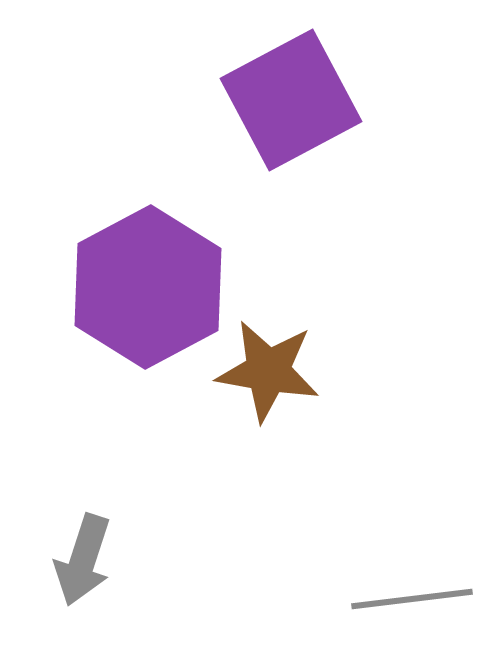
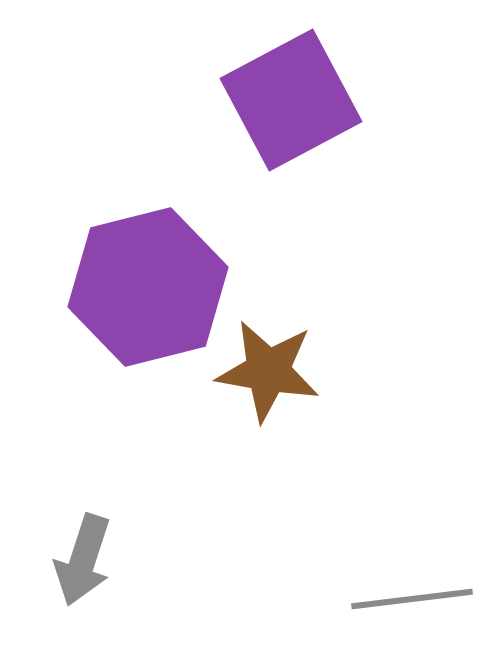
purple hexagon: rotated 14 degrees clockwise
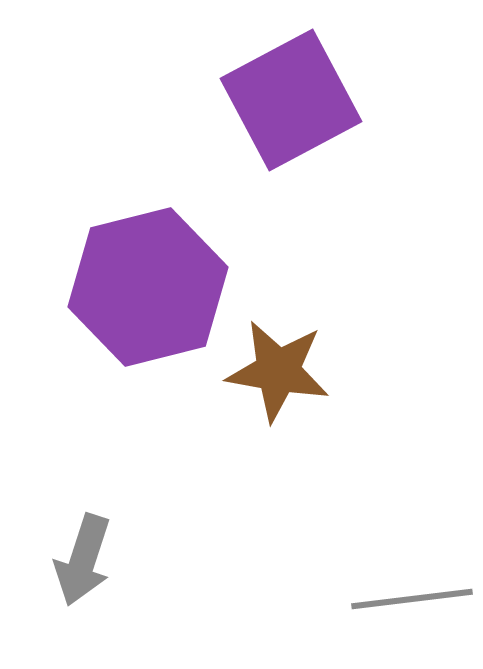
brown star: moved 10 px right
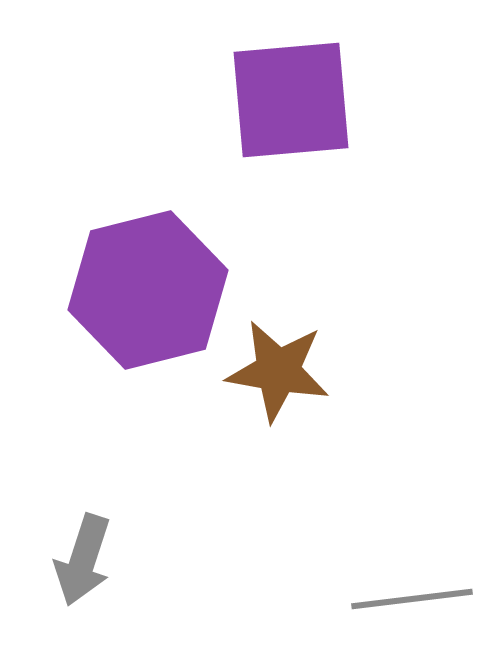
purple square: rotated 23 degrees clockwise
purple hexagon: moved 3 px down
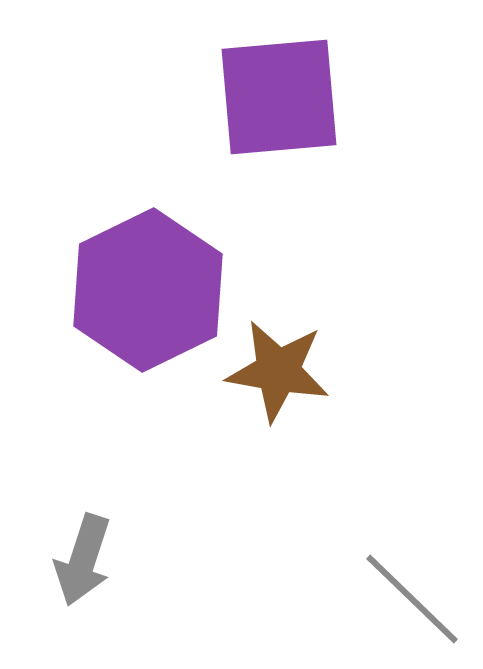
purple square: moved 12 px left, 3 px up
purple hexagon: rotated 12 degrees counterclockwise
gray line: rotated 51 degrees clockwise
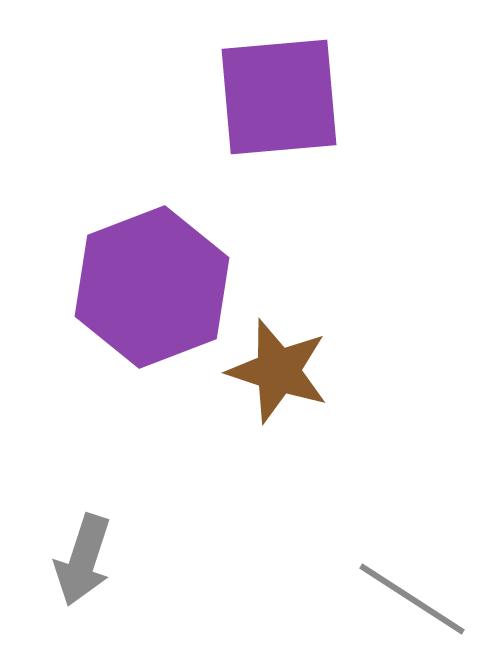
purple hexagon: moved 4 px right, 3 px up; rotated 5 degrees clockwise
brown star: rotated 8 degrees clockwise
gray line: rotated 11 degrees counterclockwise
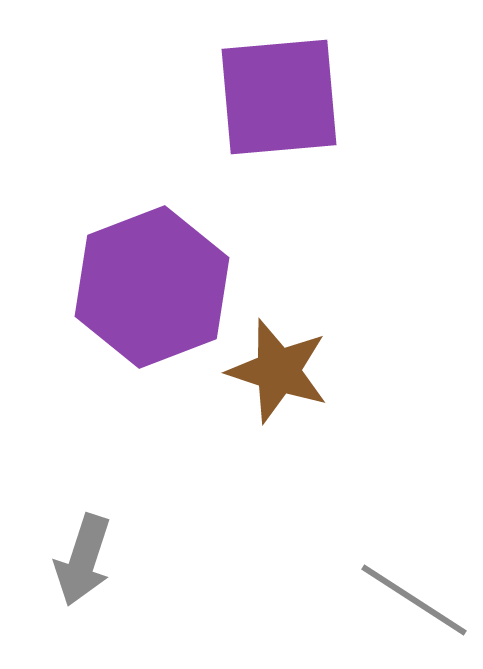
gray line: moved 2 px right, 1 px down
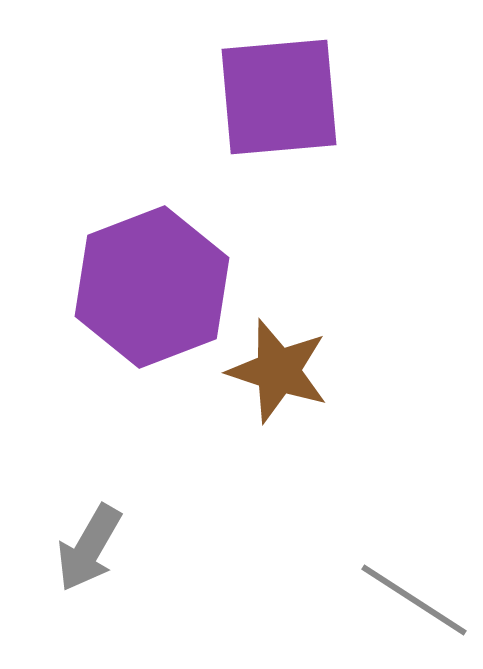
gray arrow: moved 6 px right, 12 px up; rotated 12 degrees clockwise
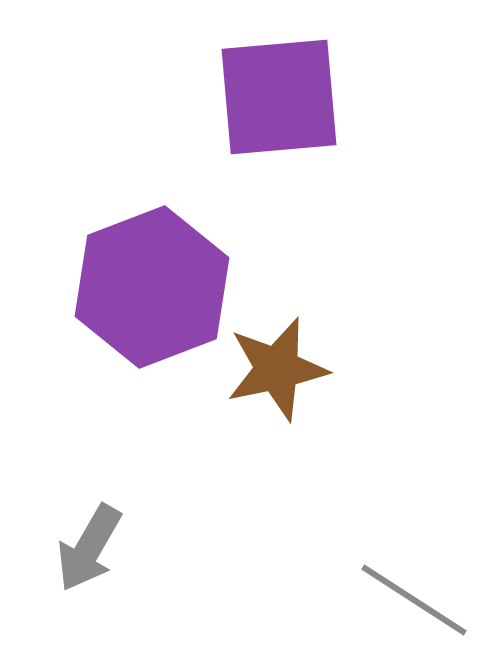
brown star: moved 1 px left, 2 px up; rotated 30 degrees counterclockwise
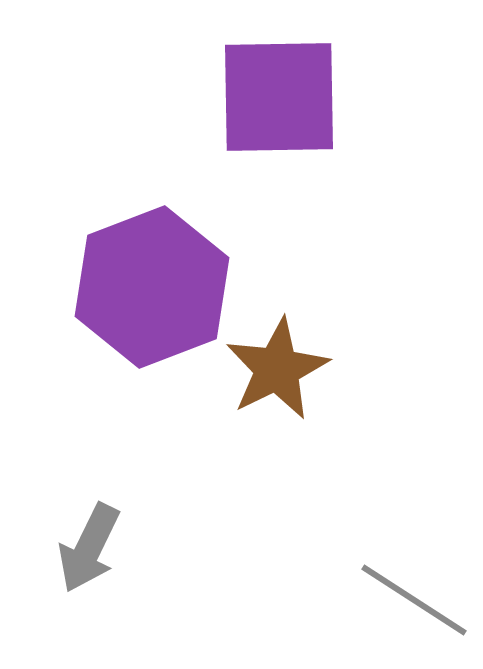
purple square: rotated 4 degrees clockwise
brown star: rotated 14 degrees counterclockwise
gray arrow: rotated 4 degrees counterclockwise
